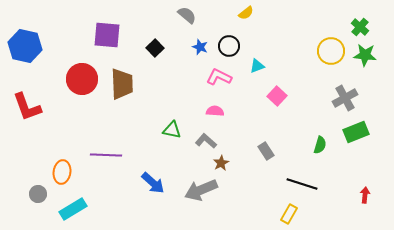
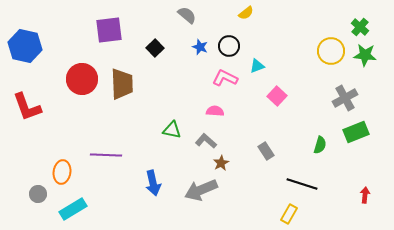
purple square: moved 2 px right, 5 px up; rotated 12 degrees counterclockwise
pink L-shape: moved 6 px right, 1 px down
blue arrow: rotated 35 degrees clockwise
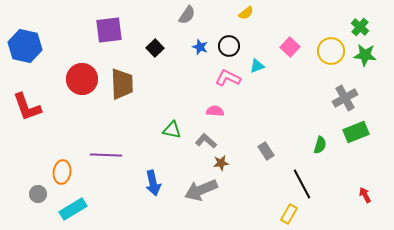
gray semicircle: rotated 84 degrees clockwise
pink L-shape: moved 3 px right
pink square: moved 13 px right, 49 px up
brown star: rotated 21 degrees clockwise
black line: rotated 44 degrees clockwise
red arrow: rotated 35 degrees counterclockwise
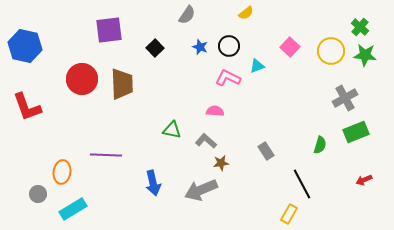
red arrow: moved 1 px left, 15 px up; rotated 84 degrees counterclockwise
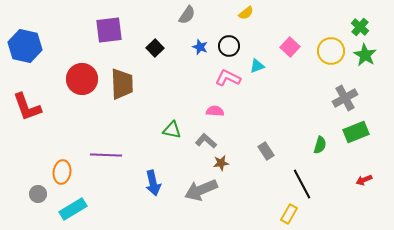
green star: rotated 25 degrees clockwise
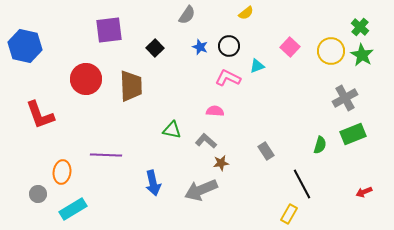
green star: moved 3 px left
red circle: moved 4 px right
brown trapezoid: moved 9 px right, 2 px down
red L-shape: moved 13 px right, 8 px down
green rectangle: moved 3 px left, 2 px down
red arrow: moved 12 px down
